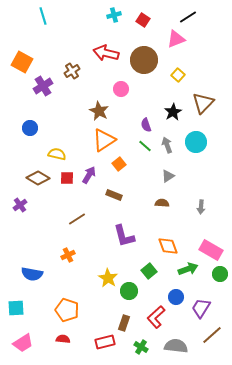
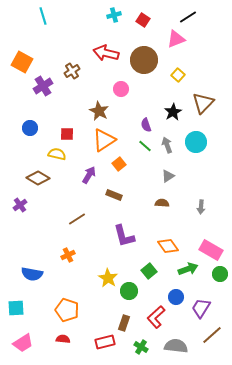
red square at (67, 178): moved 44 px up
orange diamond at (168, 246): rotated 15 degrees counterclockwise
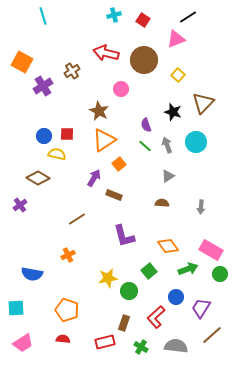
black star at (173, 112): rotated 24 degrees counterclockwise
blue circle at (30, 128): moved 14 px right, 8 px down
purple arrow at (89, 175): moved 5 px right, 3 px down
yellow star at (108, 278): rotated 30 degrees clockwise
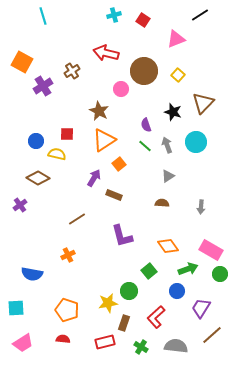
black line at (188, 17): moved 12 px right, 2 px up
brown circle at (144, 60): moved 11 px down
blue circle at (44, 136): moved 8 px left, 5 px down
purple L-shape at (124, 236): moved 2 px left
yellow star at (108, 278): moved 25 px down
blue circle at (176, 297): moved 1 px right, 6 px up
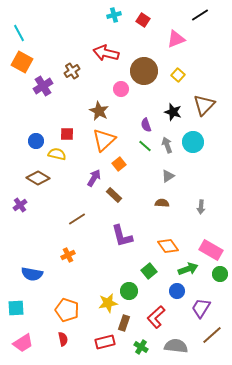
cyan line at (43, 16): moved 24 px left, 17 px down; rotated 12 degrees counterclockwise
brown triangle at (203, 103): moved 1 px right, 2 px down
orange triangle at (104, 140): rotated 10 degrees counterclockwise
cyan circle at (196, 142): moved 3 px left
brown rectangle at (114, 195): rotated 21 degrees clockwise
red semicircle at (63, 339): rotated 72 degrees clockwise
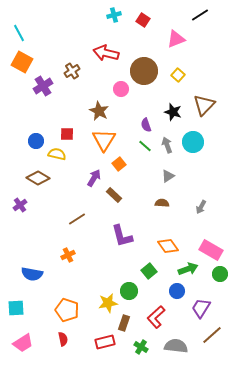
orange triangle at (104, 140): rotated 15 degrees counterclockwise
gray arrow at (201, 207): rotated 24 degrees clockwise
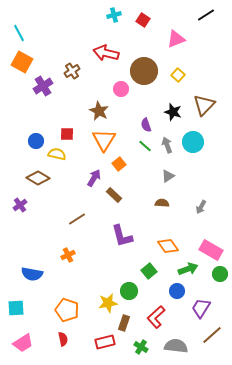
black line at (200, 15): moved 6 px right
